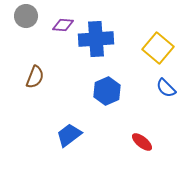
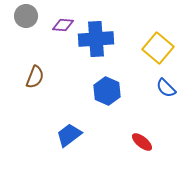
blue hexagon: rotated 12 degrees counterclockwise
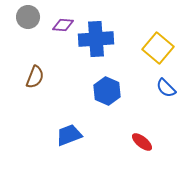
gray circle: moved 2 px right, 1 px down
blue trapezoid: rotated 16 degrees clockwise
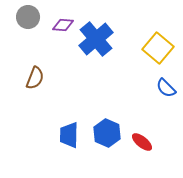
blue cross: rotated 36 degrees counterclockwise
brown semicircle: moved 1 px down
blue hexagon: moved 42 px down
blue trapezoid: rotated 68 degrees counterclockwise
